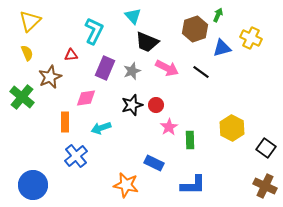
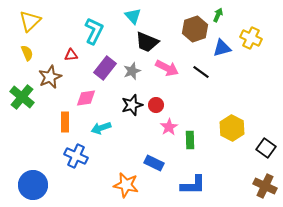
purple rectangle: rotated 15 degrees clockwise
blue cross: rotated 25 degrees counterclockwise
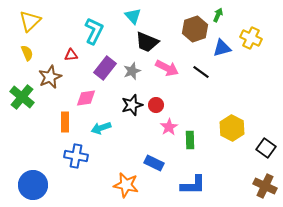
blue cross: rotated 15 degrees counterclockwise
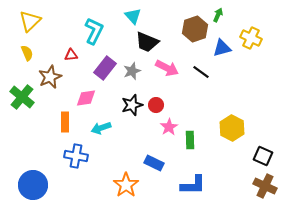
black square: moved 3 px left, 8 px down; rotated 12 degrees counterclockwise
orange star: rotated 25 degrees clockwise
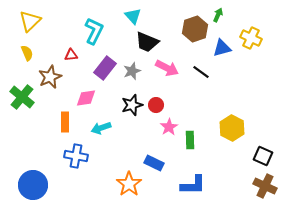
orange star: moved 3 px right, 1 px up
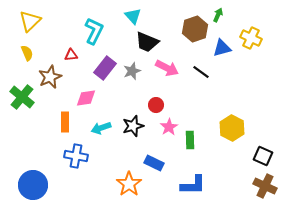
black star: moved 1 px right, 21 px down
